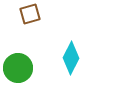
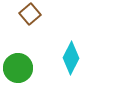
brown square: rotated 25 degrees counterclockwise
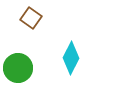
brown square: moved 1 px right, 4 px down; rotated 15 degrees counterclockwise
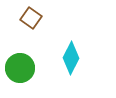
green circle: moved 2 px right
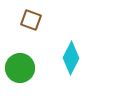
brown square: moved 2 px down; rotated 15 degrees counterclockwise
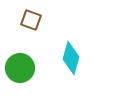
cyan diamond: rotated 12 degrees counterclockwise
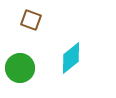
cyan diamond: rotated 36 degrees clockwise
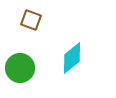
cyan diamond: moved 1 px right
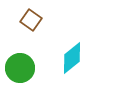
brown square: rotated 15 degrees clockwise
